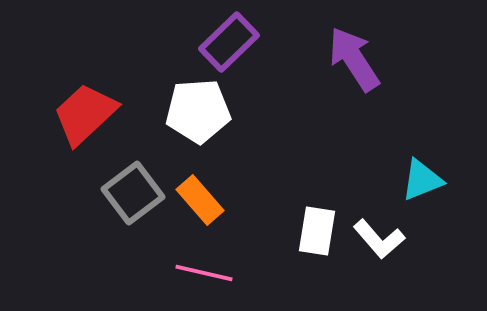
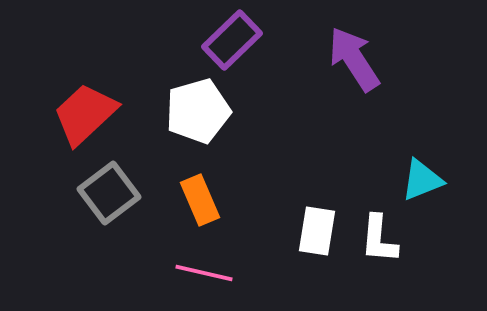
purple rectangle: moved 3 px right, 2 px up
white pentagon: rotated 12 degrees counterclockwise
gray square: moved 24 px left
orange rectangle: rotated 18 degrees clockwise
white L-shape: rotated 46 degrees clockwise
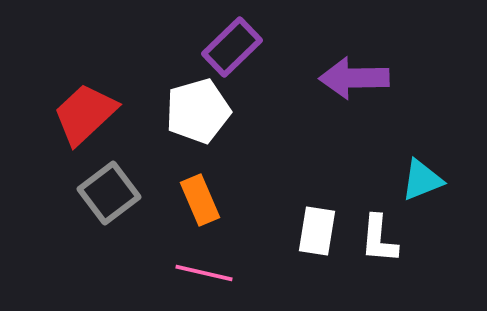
purple rectangle: moved 7 px down
purple arrow: moved 19 px down; rotated 58 degrees counterclockwise
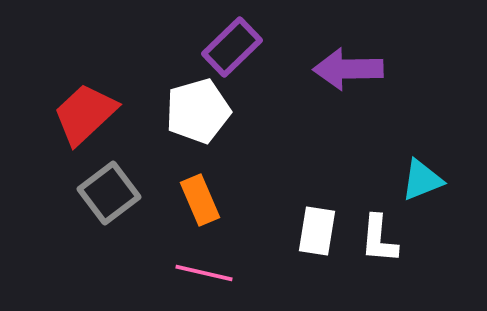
purple arrow: moved 6 px left, 9 px up
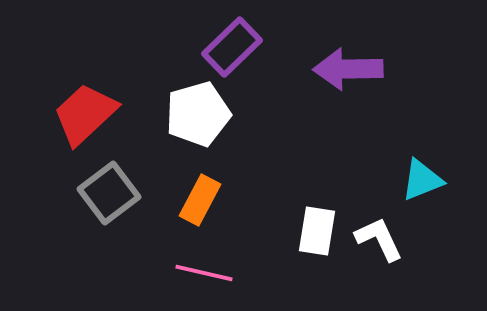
white pentagon: moved 3 px down
orange rectangle: rotated 51 degrees clockwise
white L-shape: rotated 150 degrees clockwise
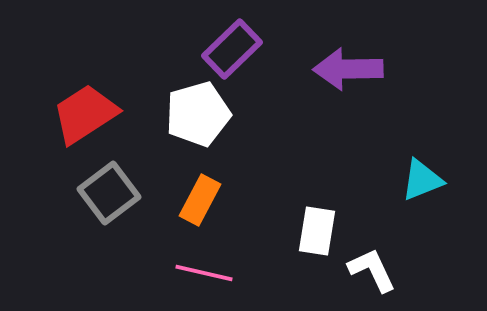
purple rectangle: moved 2 px down
red trapezoid: rotated 10 degrees clockwise
white L-shape: moved 7 px left, 31 px down
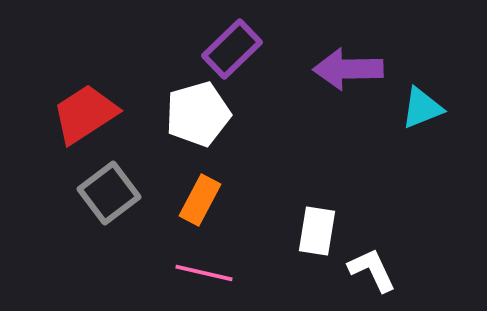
cyan triangle: moved 72 px up
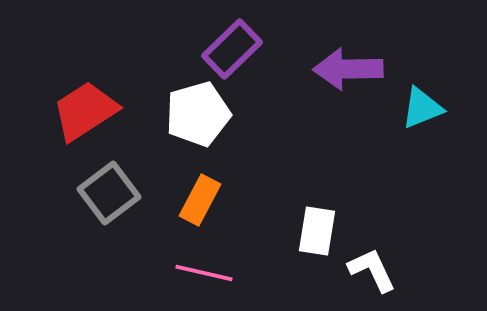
red trapezoid: moved 3 px up
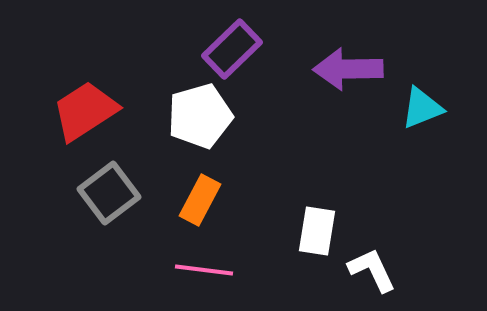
white pentagon: moved 2 px right, 2 px down
pink line: moved 3 px up; rotated 6 degrees counterclockwise
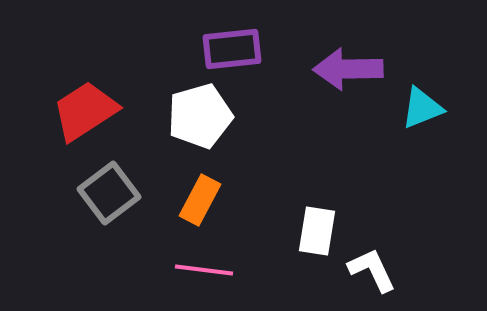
purple rectangle: rotated 38 degrees clockwise
